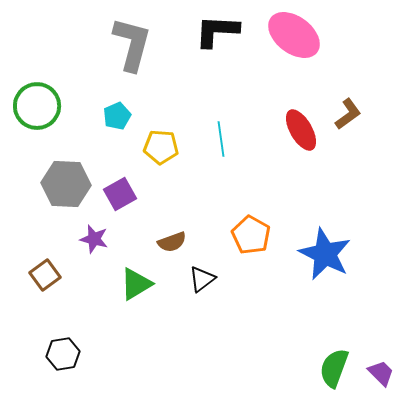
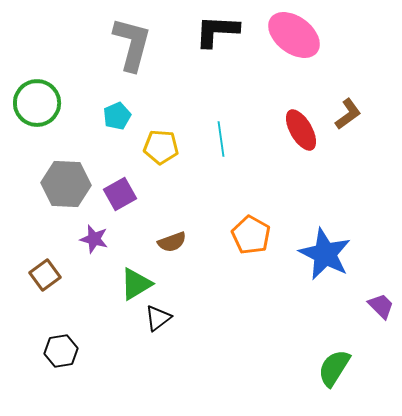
green circle: moved 3 px up
black triangle: moved 44 px left, 39 px down
black hexagon: moved 2 px left, 3 px up
green semicircle: rotated 12 degrees clockwise
purple trapezoid: moved 67 px up
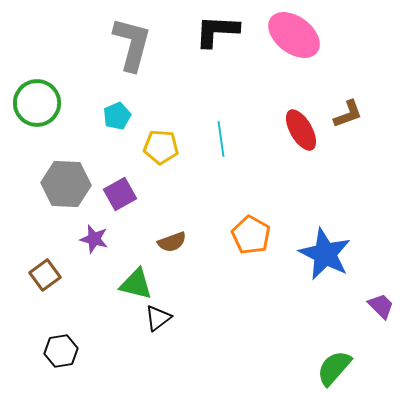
brown L-shape: rotated 16 degrees clockwise
green triangle: rotated 45 degrees clockwise
green semicircle: rotated 9 degrees clockwise
